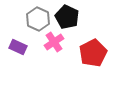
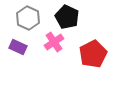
gray hexagon: moved 10 px left, 1 px up
red pentagon: moved 1 px down
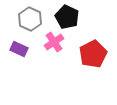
gray hexagon: moved 2 px right, 1 px down
purple rectangle: moved 1 px right, 2 px down
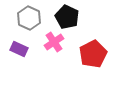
gray hexagon: moved 1 px left, 1 px up
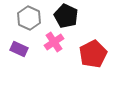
black pentagon: moved 1 px left, 1 px up
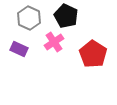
red pentagon: rotated 12 degrees counterclockwise
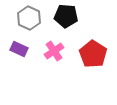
black pentagon: rotated 20 degrees counterclockwise
pink cross: moved 9 px down
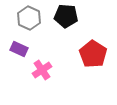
pink cross: moved 12 px left, 19 px down
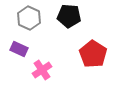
black pentagon: moved 3 px right
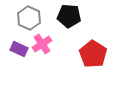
pink cross: moved 26 px up
